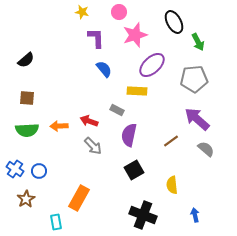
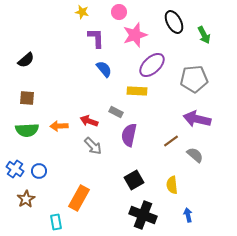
green arrow: moved 6 px right, 7 px up
gray rectangle: moved 1 px left, 2 px down
purple arrow: rotated 28 degrees counterclockwise
gray semicircle: moved 11 px left, 6 px down
black square: moved 10 px down
blue arrow: moved 7 px left
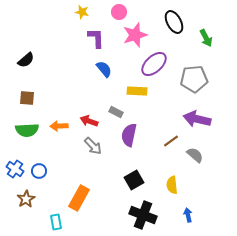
green arrow: moved 2 px right, 3 px down
purple ellipse: moved 2 px right, 1 px up
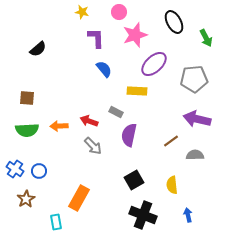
black semicircle: moved 12 px right, 11 px up
gray semicircle: rotated 42 degrees counterclockwise
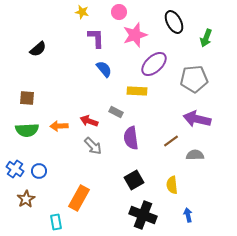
green arrow: rotated 48 degrees clockwise
purple semicircle: moved 2 px right, 3 px down; rotated 20 degrees counterclockwise
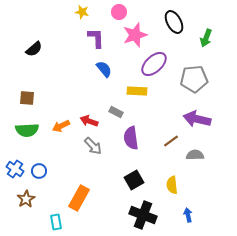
black semicircle: moved 4 px left
orange arrow: moved 2 px right; rotated 24 degrees counterclockwise
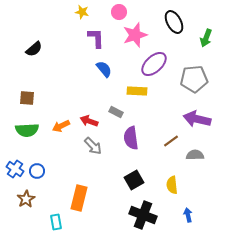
blue circle: moved 2 px left
orange rectangle: rotated 15 degrees counterclockwise
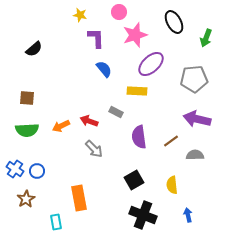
yellow star: moved 2 px left, 3 px down
purple ellipse: moved 3 px left
purple semicircle: moved 8 px right, 1 px up
gray arrow: moved 1 px right, 3 px down
orange rectangle: rotated 25 degrees counterclockwise
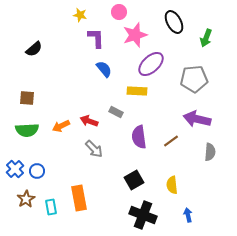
gray semicircle: moved 15 px right, 3 px up; rotated 96 degrees clockwise
blue cross: rotated 12 degrees clockwise
cyan rectangle: moved 5 px left, 15 px up
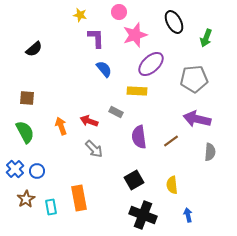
orange arrow: rotated 96 degrees clockwise
green semicircle: moved 2 px left, 2 px down; rotated 115 degrees counterclockwise
